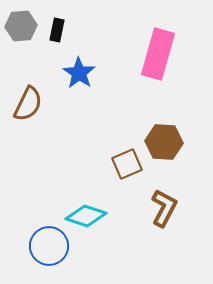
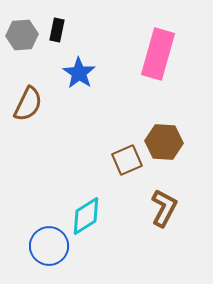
gray hexagon: moved 1 px right, 9 px down
brown square: moved 4 px up
cyan diamond: rotated 51 degrees counterclockwise
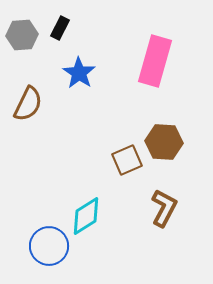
black rectangle: moved 3 px right, 2 px up; rotated 15 degrees clockwise
pink rectangle: moved 3 px left, 7 px down
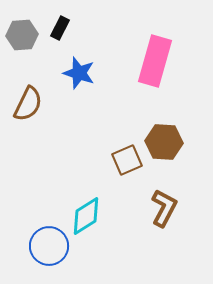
blue star: rotated 16 degrees counterclockwise
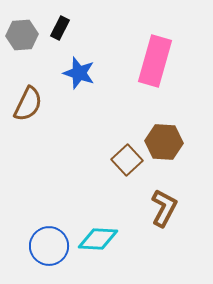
brown square: rotated 20 degrees counterclockwise
cyan diamond: moved 12 px right, 23 px down; rotated 36 degrees clockwise
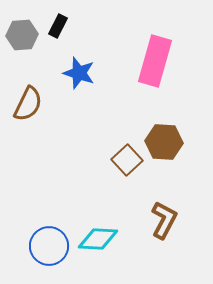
black rectangle: moved 2 px left, 2 px up
brown L-shape: moved 12 px down
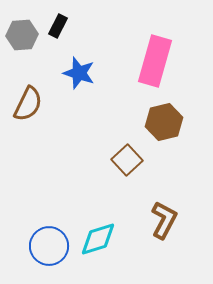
brown hexagon: moved 20 px up; rotated 18 degrees counterclockwise
cyan diamond: rotated 21 degrees counterclockwise
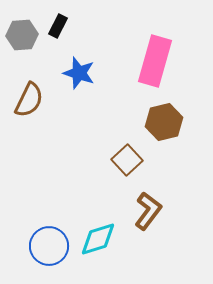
brown semicircle: moved 1 px right, 4 px up
brown L-shape: moved 16 px left, 9 px up; rotated 9 degrees clockwise
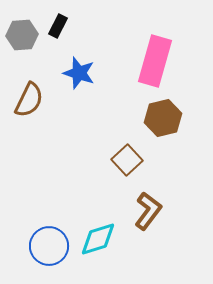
brown hexagon: moved 1 px left, 4 px up
